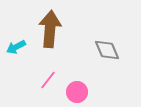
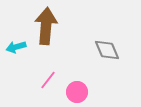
brown arrow: moved 4 px left, 3 px up
cyan arrow: rotated 12 degrees clockwise
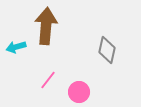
gray diamond: rotated 36 degrees clockwise
pink circle: moved 2 px right
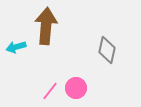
pink line: moved 2 px right, 11 px down
pink circle: moved 3 px left, 4 px up
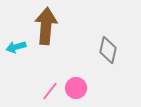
gray diamond: moved 1 px right
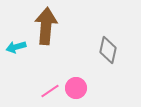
pink line: rotated 18 degrees clockwise
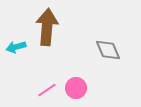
brown arrow: moved 1 px right, 1 px down
gray diamond: rotated 36 degrees counterclockwise
pink line: moved 3 px left, 1 px up
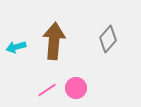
brown arrow: moved 7 px right, 14 px down
gray diamond: moved 11 px up; rotated 64 degrees clockwise
